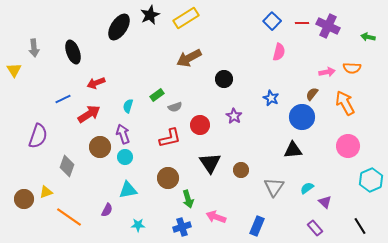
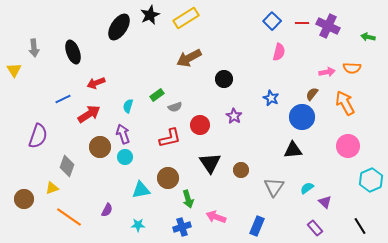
cyan triangle at (128, 190): moved 13 px right
yellow triangle at (46, 192): moved 6 px right, 4 px up
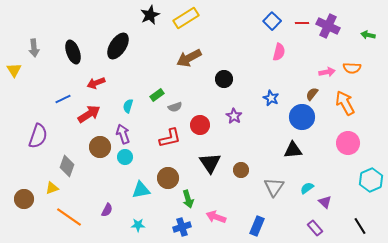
black ellipse at (119, 27): moved 1 px left, 19 px down
green arrow at (368, 37): moved 2 px up
pink circle at (348, 146): moved 3 px up
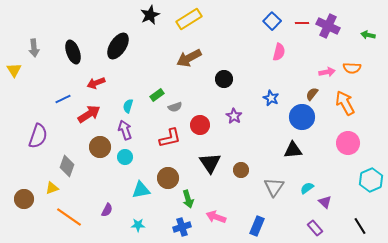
yellow rectangle at (186, 18): moved 3 px right, 1 px down
purple arrow at (123, 134): moved 2 px right, 4 px up
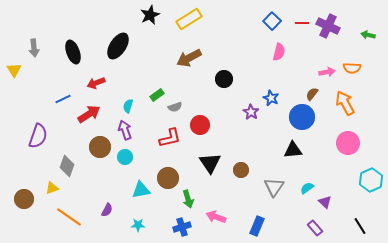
purple star at (234, 116): moved 17 px right, 4 px up
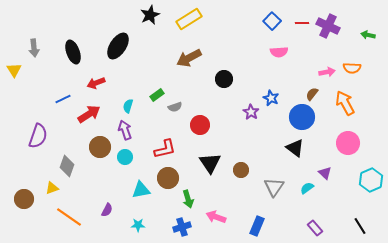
pink semicircle at (279, 52): rotated 72 degrees clockwise
red L-shape at (170, 138): moved 5 px left, 11 px down
black triangle at (293, 150): moved 2 px right, 2 px up; rotated 42 degrees clockwise
purple triangle at (325, 202): moved 29 px up
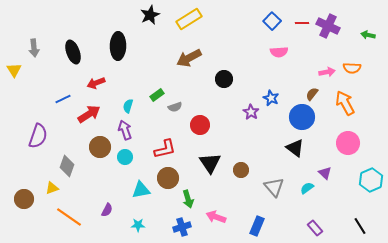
black ellipse at (118, 46): rotated 32 degrees counterclockwise
gray triangle at (274, 187): rotated 15 degrees counterclockwise
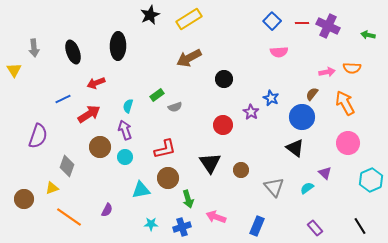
red circle at (200, 125): moved 23 px right
cyan star at (138, 225): moved 13 px right, 1 px up
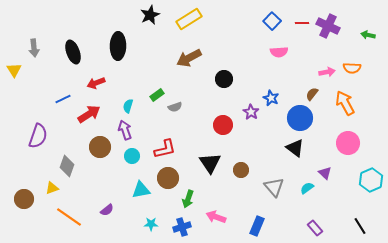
blue circle at (302, 117): moved 2 px left, 1 px down
cyan circle at (125, 157): moved 7 px right, 1 px up
green arrow at (188, 199): rotated 36 degrees clockwise
purple semicircle at (107, 210): rotated 24 degrees clockwise
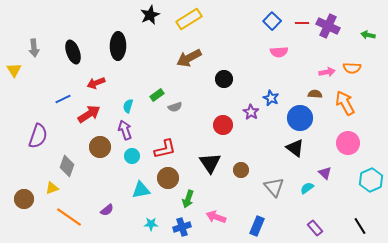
brown semicircle at (312, 94): moved 3 px right; rotated 56 degrees clockwise
